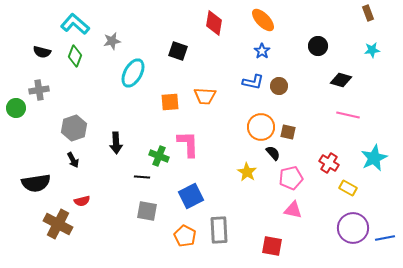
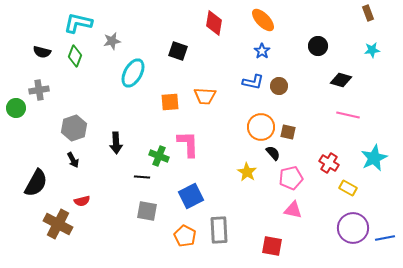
cyan L-shape at (75, 24): moved 3 px right, 1 px up; rotated 28 degrees counterclockwise
black semicircle at (36, 183): rotated 52 degrees counterclockwise
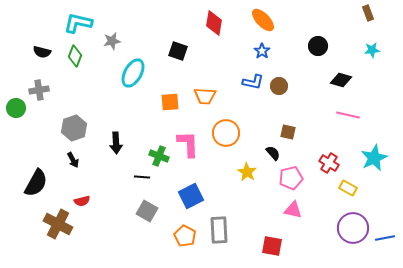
orange circle at (261, 127): moved 35 px left, 6 px down
gray square at (147, 211): rotated 20 degrees clockwise
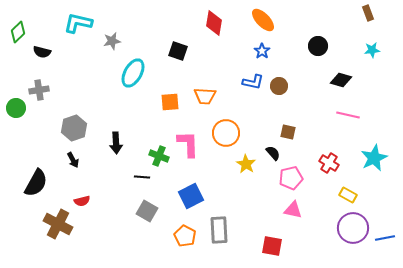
green diamond at (75, 56): moved 57 px left, 24 px up; rotated 25 degrees clockwise
yellow star at (247, 172): moved 1 px left, 8 px up
yellow rectangle at (348, 188): moved 7 px down
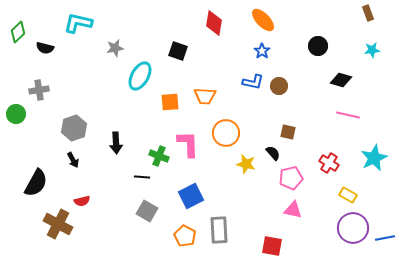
gray star at (112, 41): moved 3 px right, 7 px down
black semicircle at (42, 52): moved 3 px right, 4 px up
cyan ellipse at (133, 73): moved 7 px right, 3 px down
green circle at (16, 108): moved 6 px down
yellow star at (246, 164): rotated 18 degrees counterclockwise
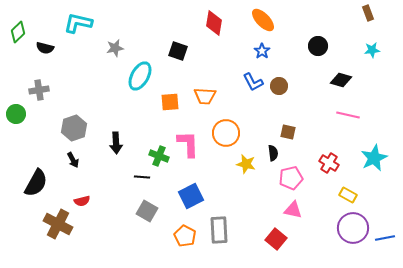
blue L-shape at (253, 82): rotated 50 degrees clockwise
black semicircle at (273, 153): rotated 35 degrees clockwise
red square at (272, 246): moved 4 px right, 7 px up; rotated 30 degrees clockwise
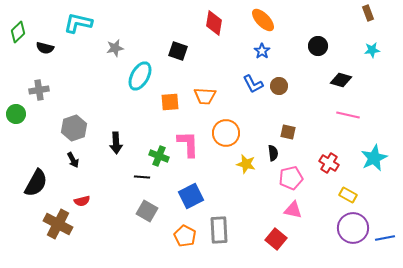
blue L-shape at (253, 82): moved 2 px down
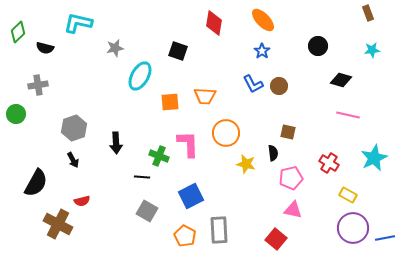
gray cross at (39, 90): moved 1 px left, 5 px up
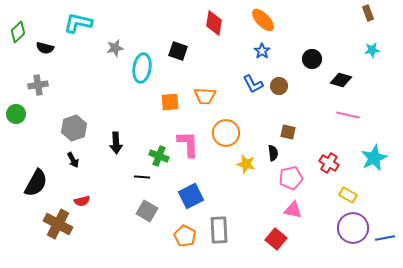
black circle at (318, 46): moved 6 px left, 13 px down
cyan ellipse at (140, 76): moved 2 px right, 8 px up; rotated 20 degrees counterclockwise
